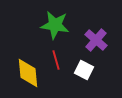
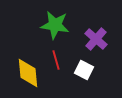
purple cross: moved 1 px up
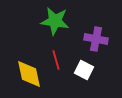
green star: moved 4 px up
purple cross: rotated 30 degrees counterclockwise
yellow diamond: moved 1 px right, 1 px down; rotated 8 degrees counterclockwise
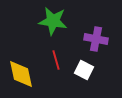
green star: moved 2 px left
yellow diamond: moved 8 px left
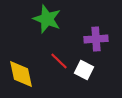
green star: moved 6 px left, 2 px up; rotated 12 degrees clockwise
purple cross: rotated 15 degrees counterclockwise
red line: moved 3 px right, 1 px down; rotated 30 degrees counterclockwise
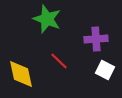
white square: moved 21 px right
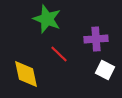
red line: moved 7 px up
yellow diamond: moved 5 px right
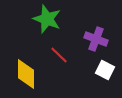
purple cross: rotated 25 degrees clockwise
red line: moved 1 px down
yellow diamond: rotated 12 degrees clockwise
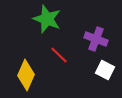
yellow diamond: moved 1 px down; rotated 24 degrees clockwise
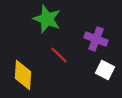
yellow diamond: moved 3 px left; rotated 20 degrees counterclockwise
